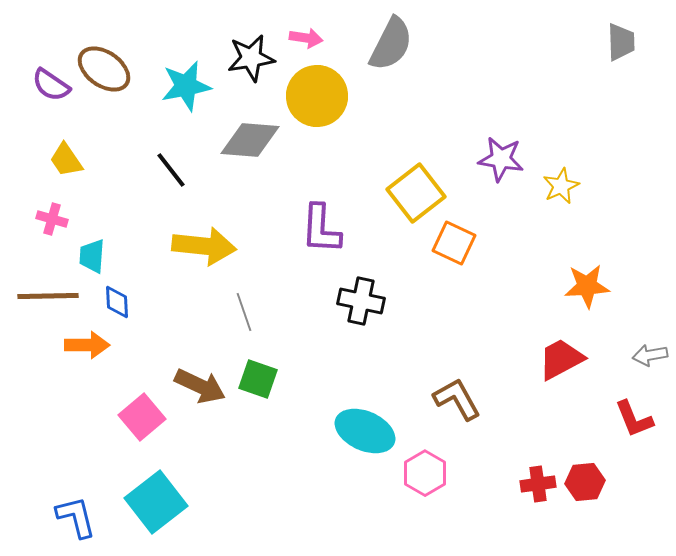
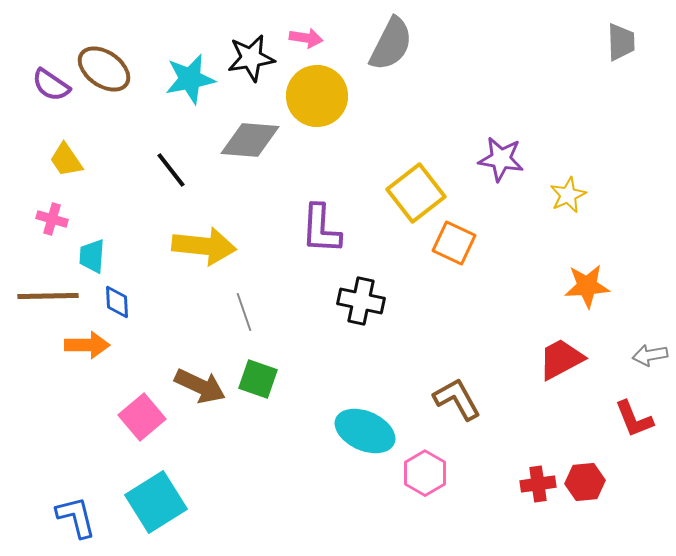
cyan star: moved 4 px right, 7 px up
yellow star: moved 7 px right, 9 px down
cyan square: rotated 6 degrees clockwise
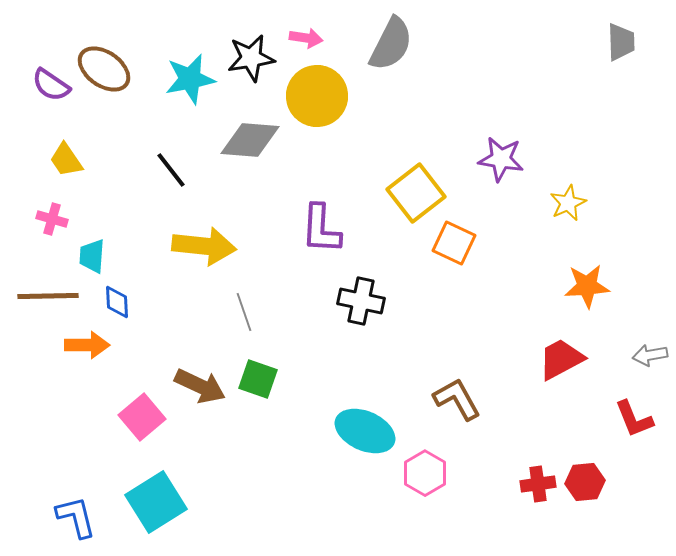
yellow star: moved 8 px down
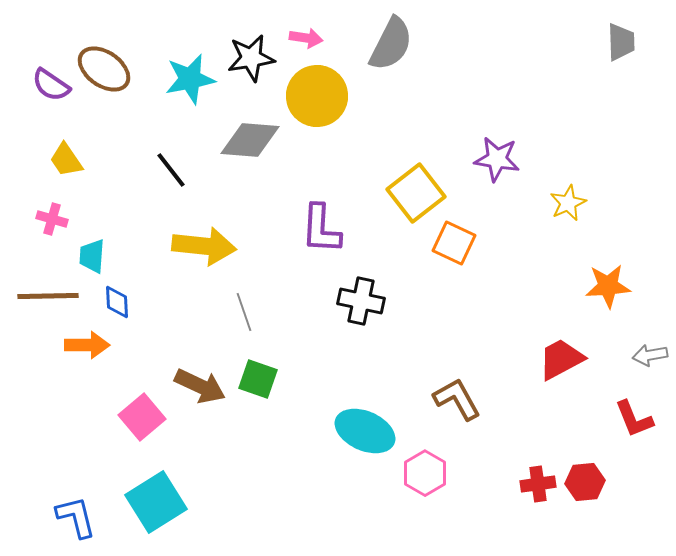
purple star: moved 4 px left
orange star: moved 21 px right
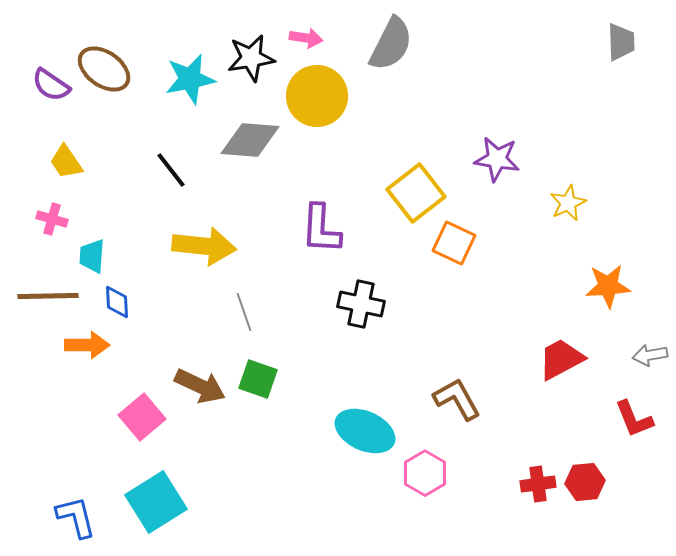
yellow trapezoid: moved 2 px down
black cross: moved 3 px down
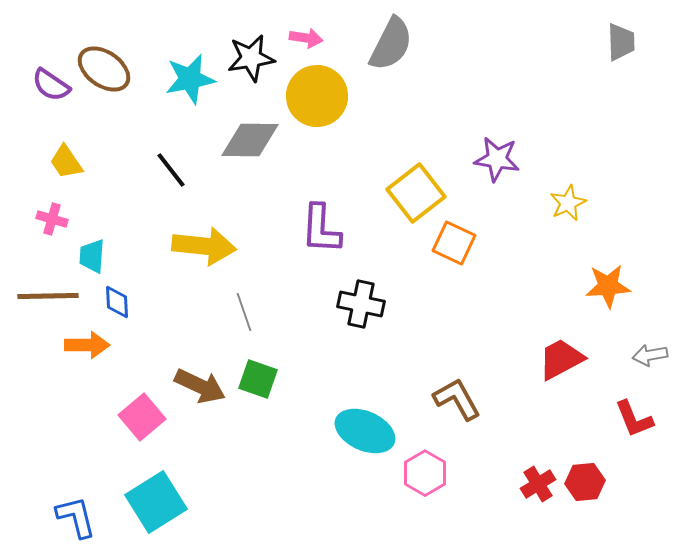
gray diamond: rotated 4 degrees counterclockwise
red cross: rotated 24 degrees counterclockwise
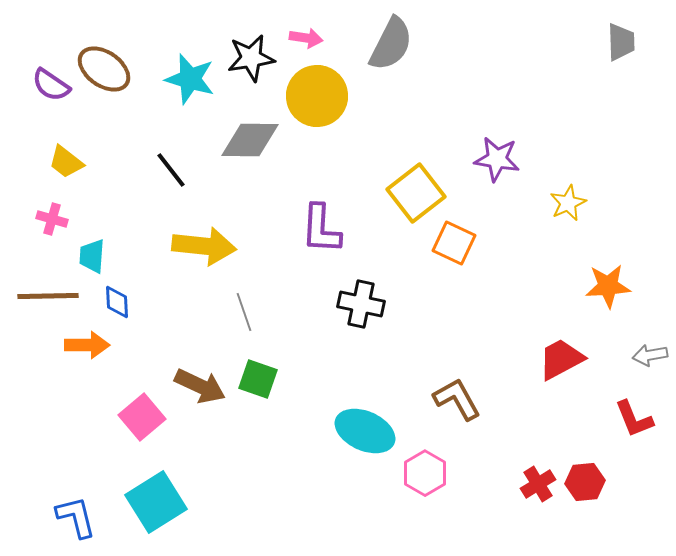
cyan star: rotated 27 degrees clockwise
yellow trapezoid: rotated 18 degrees counterclockwise
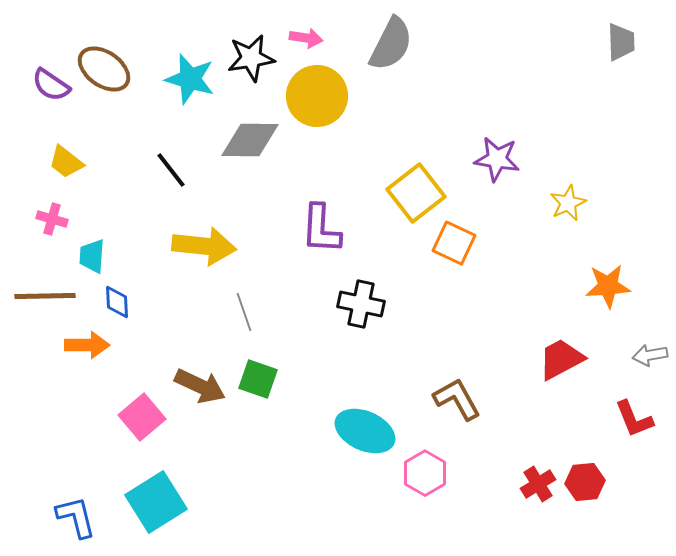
brown line: moved 3 px left
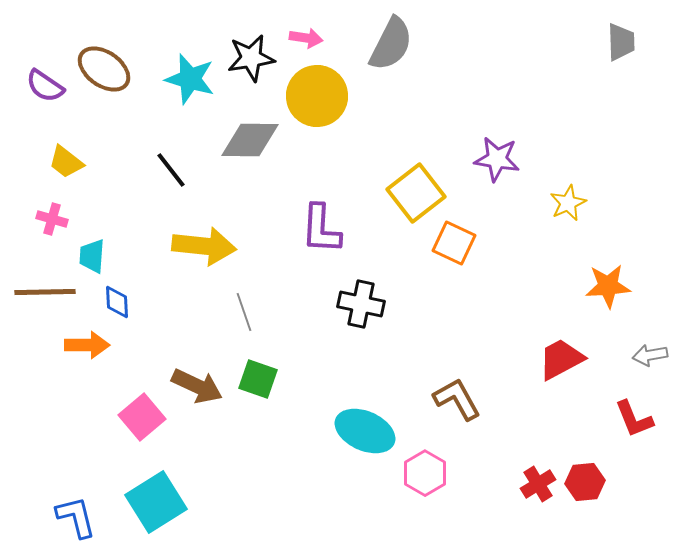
purple semicircle: moved 6 px left, 1 px down
brown line: moved 4 px up
brown arrow: moved 3 px left
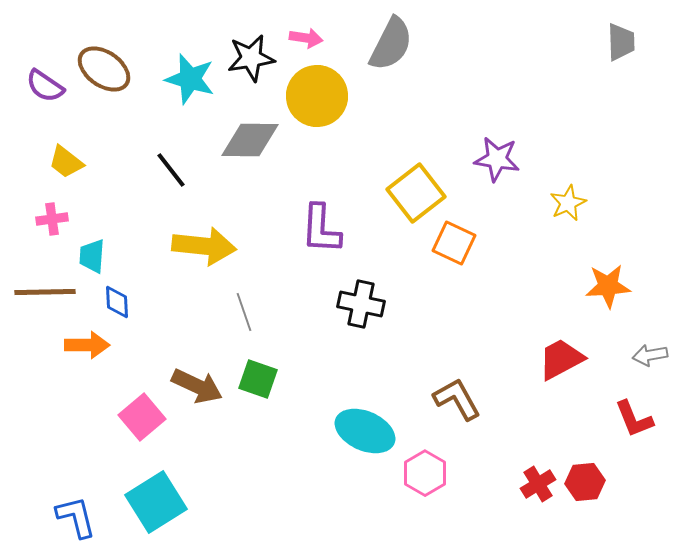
pink cross: rotated 24 degrees counterclockwise
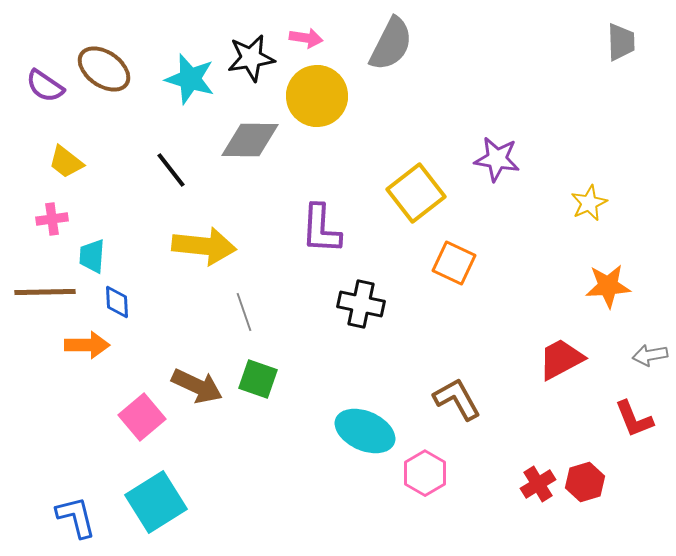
yellow star: moved 21 px right
orange square: moved 20 px down
red hexagon: rotated 12 degrees counterclockwise
